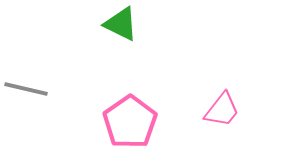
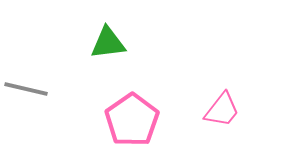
green triangle: moved 13 px left, 19 px down; rotated 33 degrees counterclockwise
pink pentagon: moved 2 px right, 2 px up
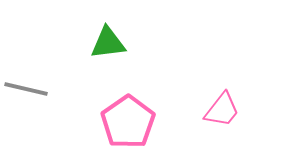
pink pentagon: moved 4 px left, 2 px down
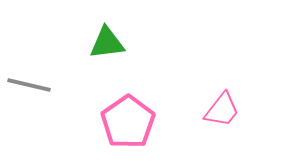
green triangle: moved 1 px left
gray line: moved 3 px right, 4 px up
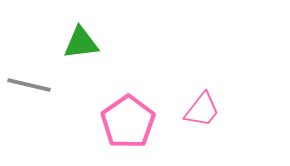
green triangle: moved 26 px left
pink trapezoid: moved 20 px left
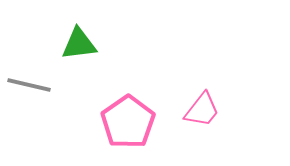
green triangle: moved 2 px left, 1 px down
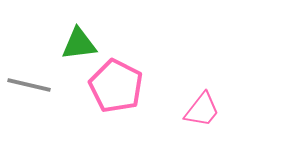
pink pentagon: moved 12 px left, 36 px up; rotated 10 degrees counterclockwise
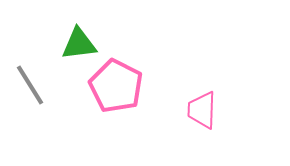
gray line: moved 1 px right; rotated 45 degrees clockwise
pink trapezoid: rotated 144 degrees clockwise
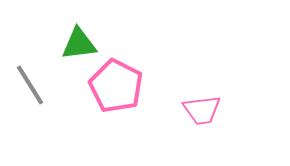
pink trapezoid: rotated 99 degrees counterclockwise
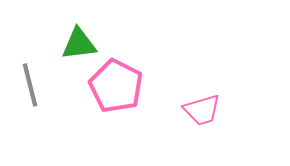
gray line: rotated 18 degrees clockwise
pink trapezoid: rotated 9 degrees counterclockwise
